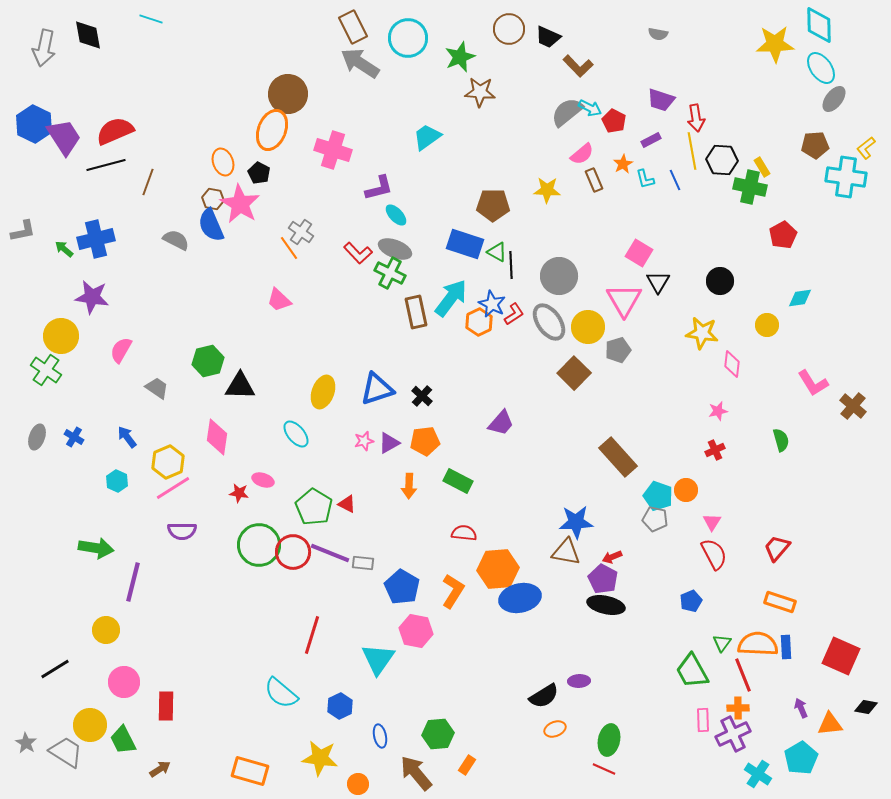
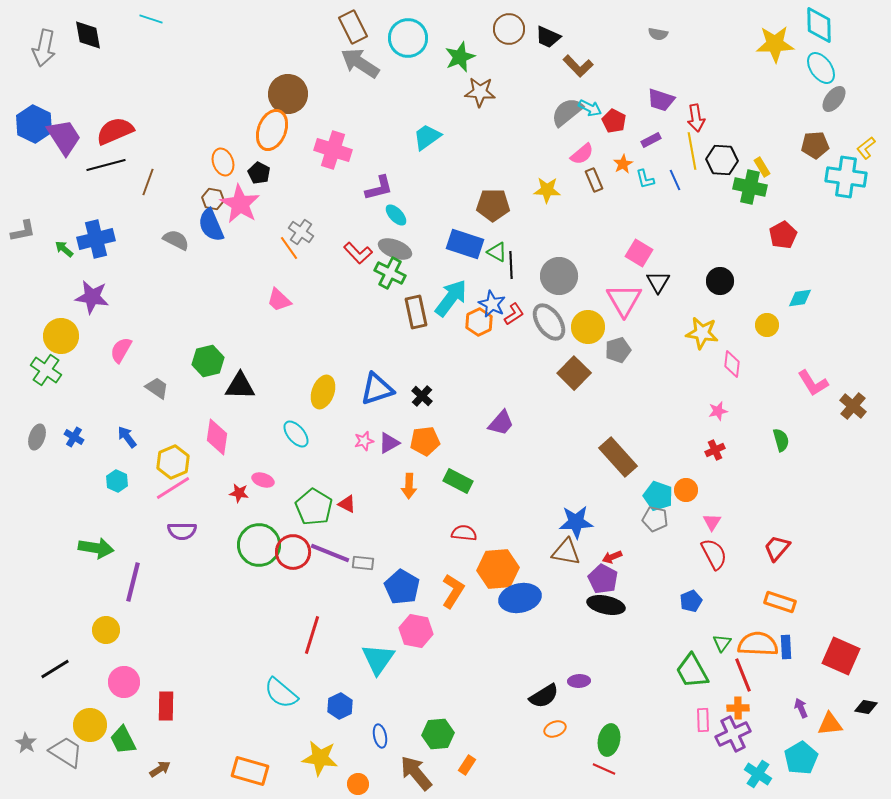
yellow hexagon at (168, 462): moved 5 px right
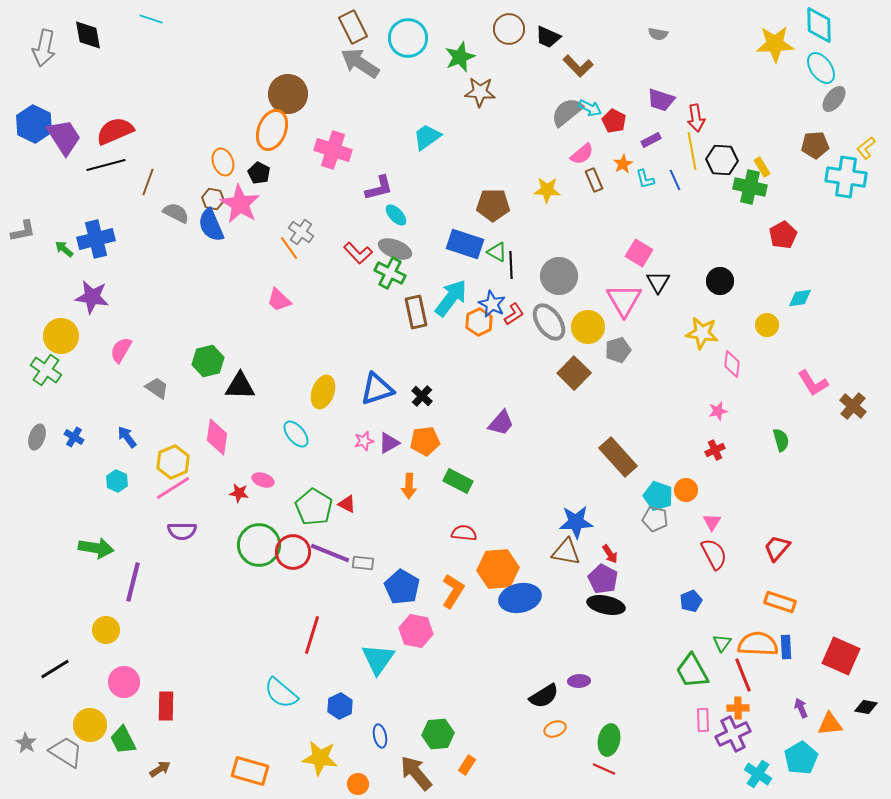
gray semicircle at (176, 240): moved 27 px up
red arrow at (612, 557): moved 2 px left, 3 px up; rotated 102 degrees counterclockwise
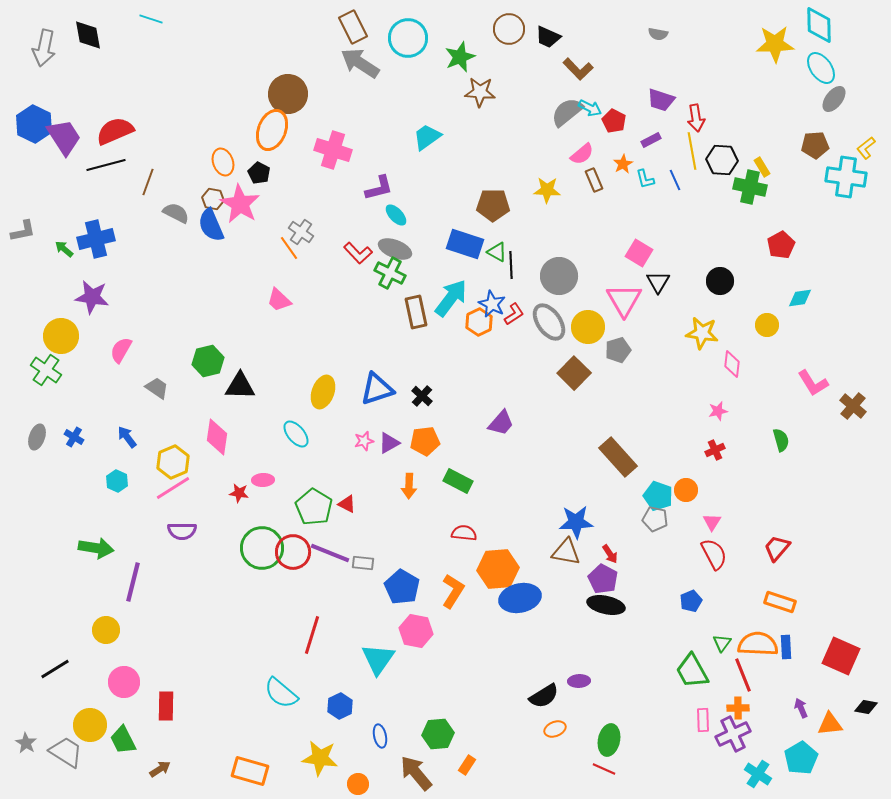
brown L-shape at (578, 66): moved 3 px down
red pentagon at (783, 235): moved 2 px left, 10 px down
pink ellipse at (263, 480): rotated 20 degrees counterclockwise
green circle at (259, 545): moved 3 px right, 3 px down
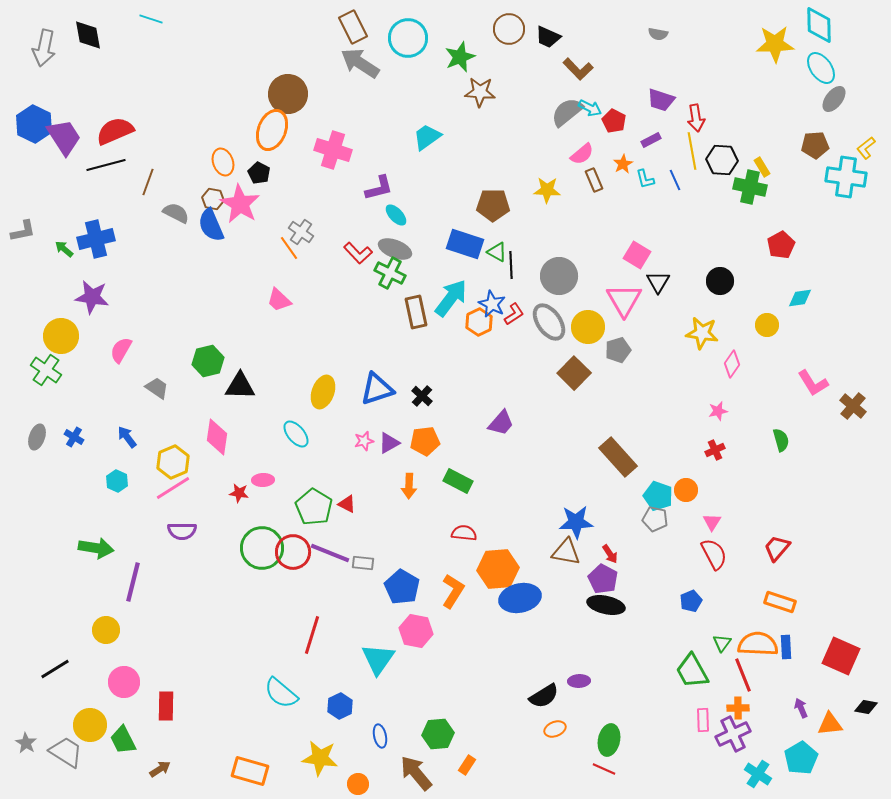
pink square at (639, 253): moved 2 px left, 2 px down
pink diamond at (732, 364): rotated 28 degrees clockwise
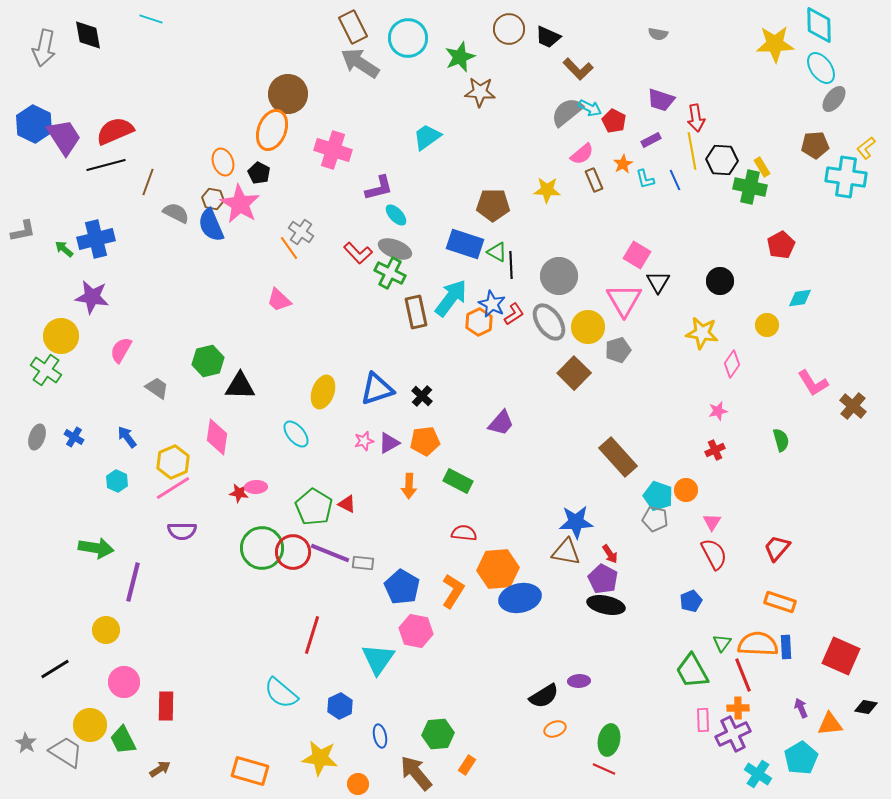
pink ellipse at (263, 480): moved 7 px left, 7 px down
